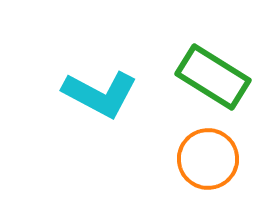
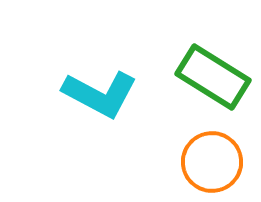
orange circle: moved 4 px right, 3 px down
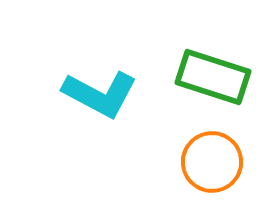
green rectangle: rotated 14 degrees counterclockwise
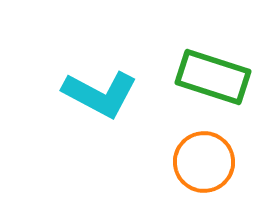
orange circle: moved 8 px left
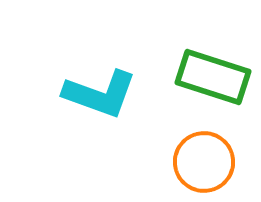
cyan L-shape: rotated 8 degrees counterclockwise
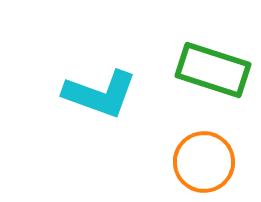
green rectangle: moved 7 px up
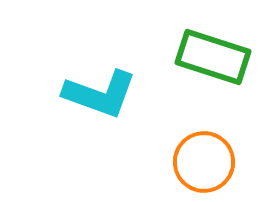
green rectangle: moved 13 px up
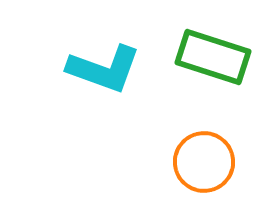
cyan L-shape: moved 4 px right, 25 px up
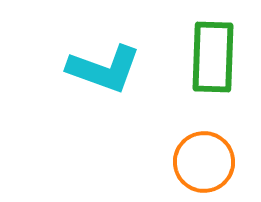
green rectangle: rotated 74 degrees clockwise
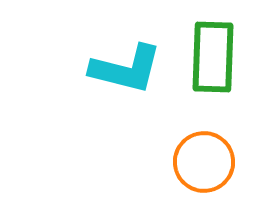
cyan L-shape: moved 22 px right; rotated 6 degrees counterclockwise
